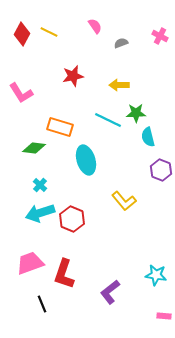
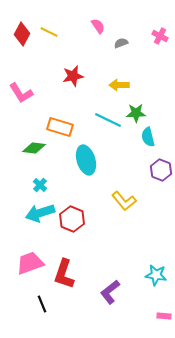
pink semicircle: moved 3 px right
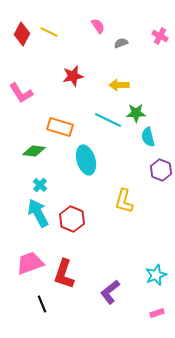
green diamond: moved 3 px down
yellow L-shape: rotated 55 degrees clockwise
cyan arrow: moved 2 px left; rotated 80 degrees clockwise
cyan star: rotated 30 degrees counterclockwise
pink rectangle: moved 7 px left, 3 px up; rotated 24 degrees counterclockwise
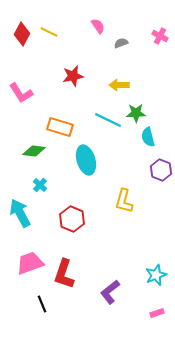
cyan arrow: moved 18 px left
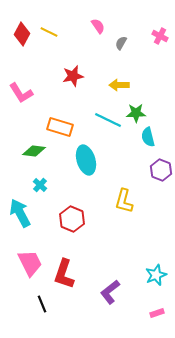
gray semicircle: rotated 40 degrees counterclockwise
pink trapezoid: rotated 84 degrees clockwise
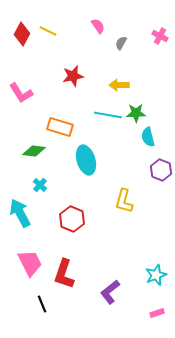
yellow line: moved 1 px left, 1 px up
cyan line: moved 5 px up; rotated 16 degrees counterclockwise
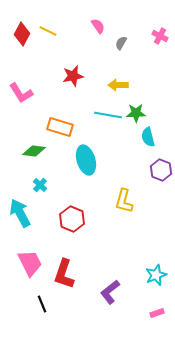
yellow arrow: moved 1 px left
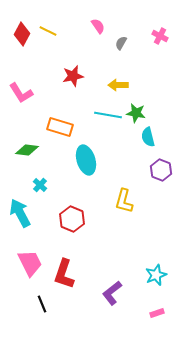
green star: rotated 12 degrees clockwise
green diamond: moved 7 px left, 1 px up
purple L-shape: moved 2 px right, 1 px down
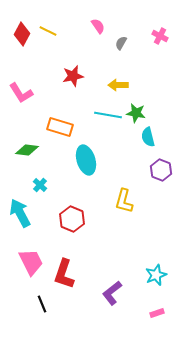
pink trapezoid: moved 1 px right, 1 px up
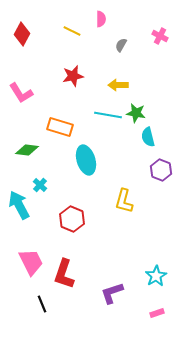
pink semicircle: moved 3 px right, 7 px up; rotated 35 degrees clockwise
yellow line: moved 24 px right
gray semicircle: moved 2 px down
cyan arrow: moved 1 px left, 8 px up
cyan star: moved 1 px down; rotated 10 degrees counterclockwise
purple L-shape: rotated 20 degrees clockwise
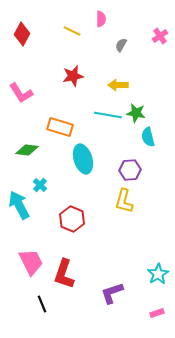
pink cross: rotated 28 degrees clockwise
cyan ellipse: moved 3 px left, 1 px up
purple hexagon: moved 31 px left; rotated 25 degrees counterclockwise
cyan star: moved 2 px right, 2 px up
